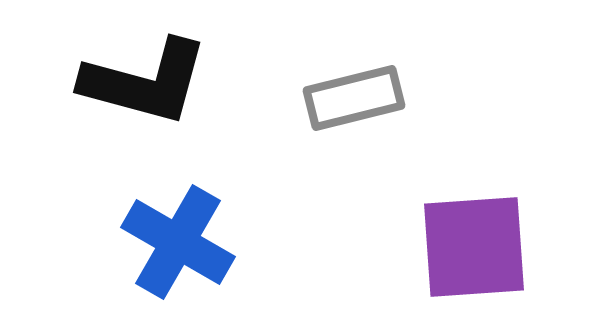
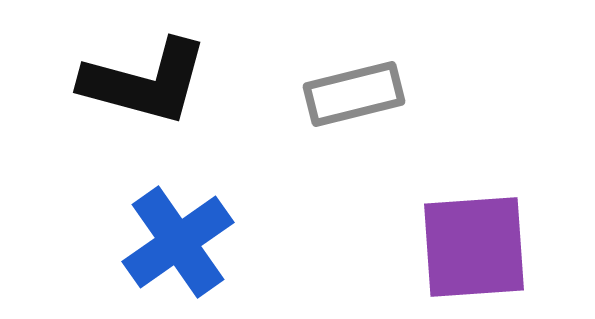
gray rectangle: moved 4 px up
blue cross: rotated 25 degrees clockwise
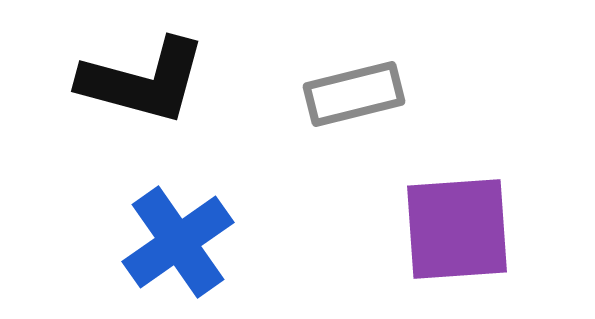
black L-shape: moved 2 px left, 1 px up
purple square: moved 17 px left, 18 px up
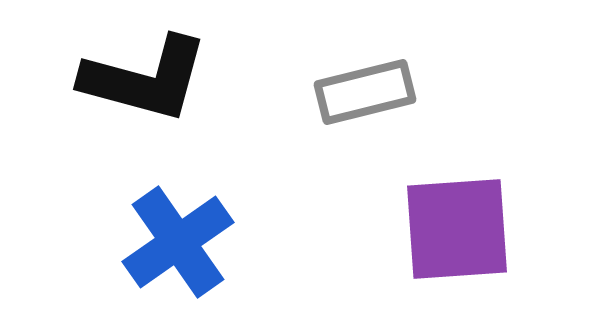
black L-shape: moved 2 px right, 2 px up
gray rectangle: moved 11 px right, 2 px up
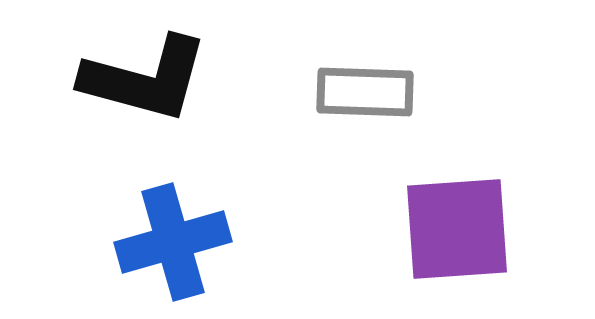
gray rectangle: rotated 16 degrees clockwise
blue cross: moved 5 px left; rotated 19 degrees clockwise
